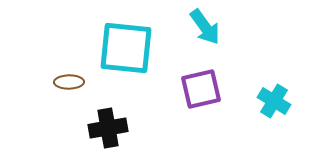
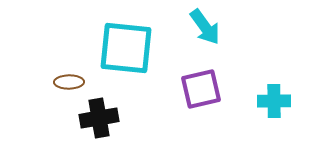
cyan cross: rotated 32 degrees counterclockwise
black cross: moved 9 px left, 10 px up
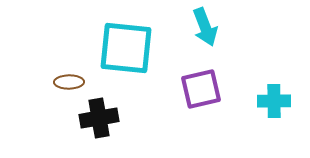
cyan arrow: rotated 15 degrees clockwise
